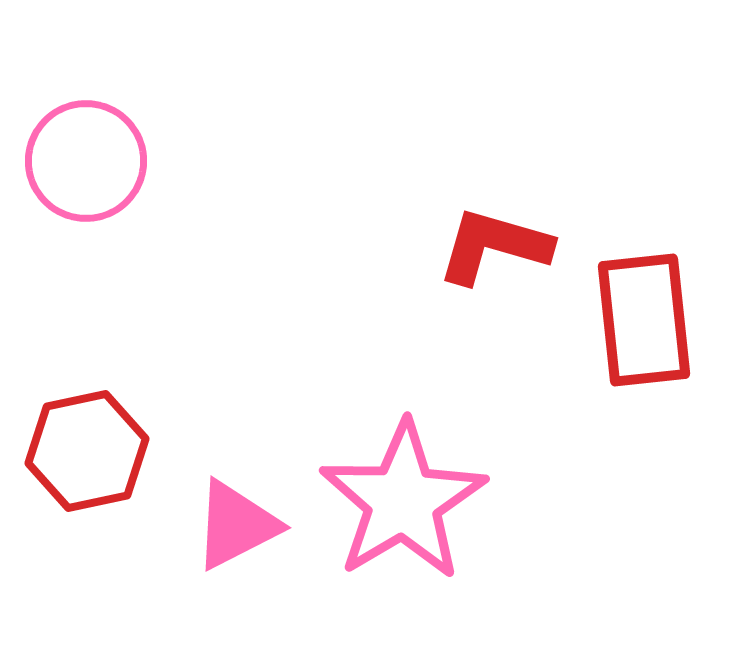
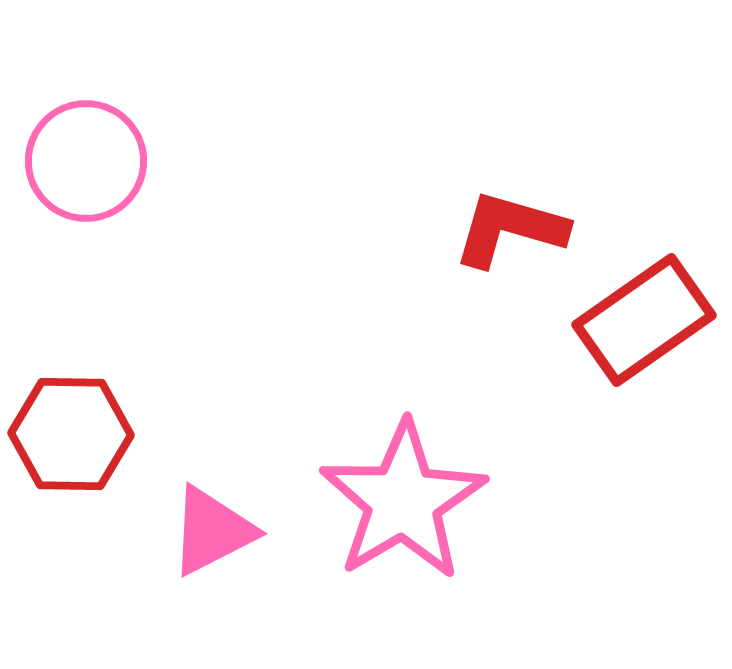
red L-shape: moved 16 px right, 17 px up
red rectangle: rotated 61 degrees clockwise
red hexagon: moved 16 px left, 17 px up; rotated 13 degrees clockwise
pink triangle: moved 24 px left, 6 px down
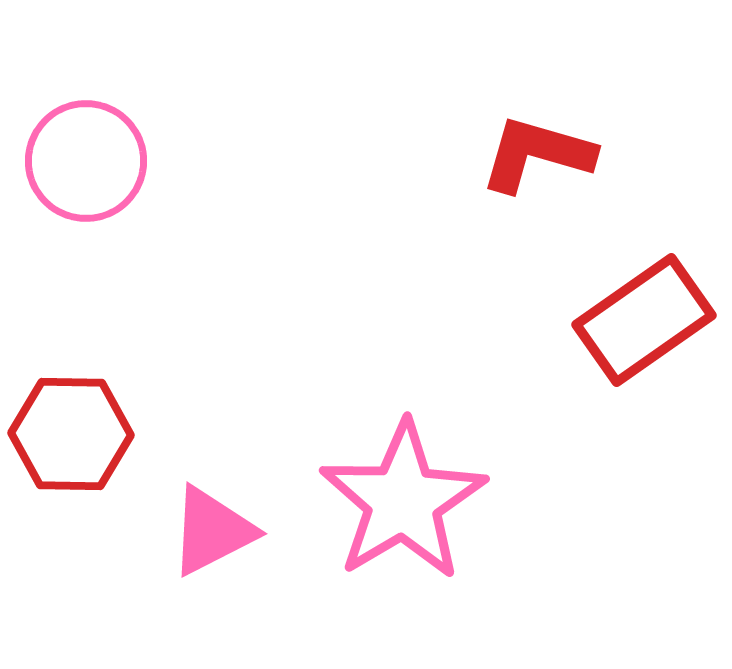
red L-shape: moved 27 px right, 75 px up
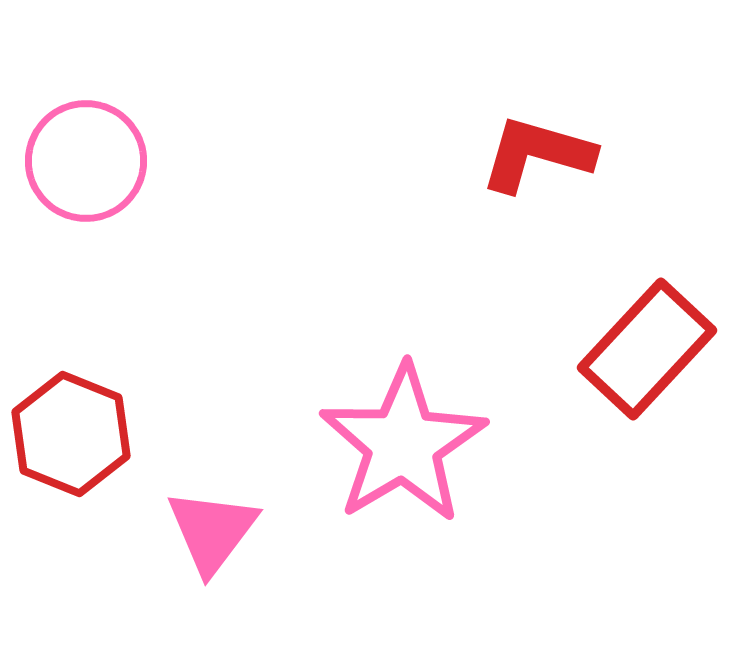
red rectangle: moved 3 px right, 29 px down; rotated 12 degrees counterclockwise
red hexagon: rotated 21 degrees clockwise
pink star: moved 57 px up
pink triangle: rotated 26 degrees counterclockwise
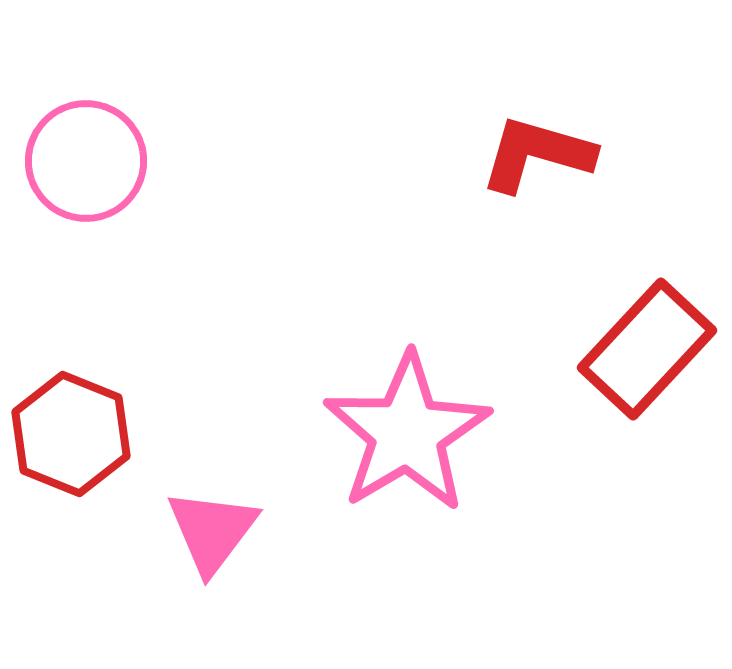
pink star: moved 4 px right, 11 px up
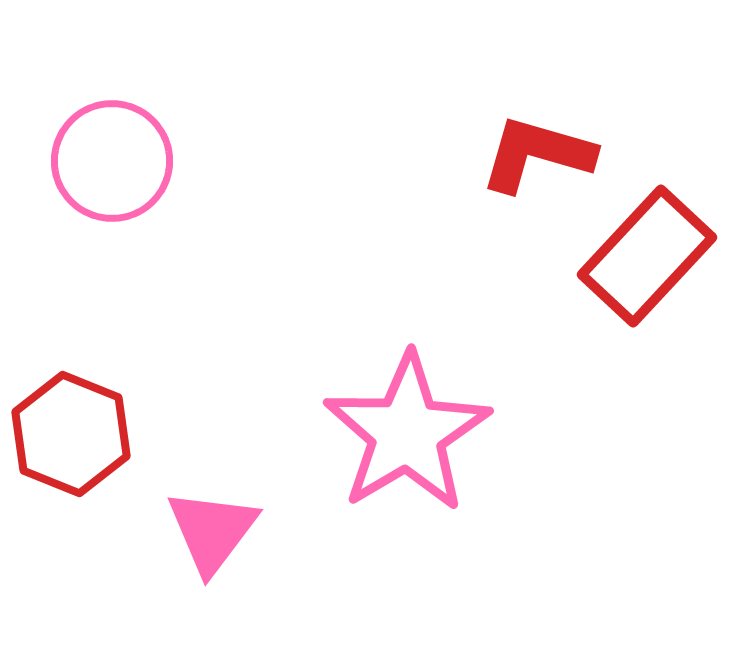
pink circle: moved 26 px right
red rectangle: moved 93 px up
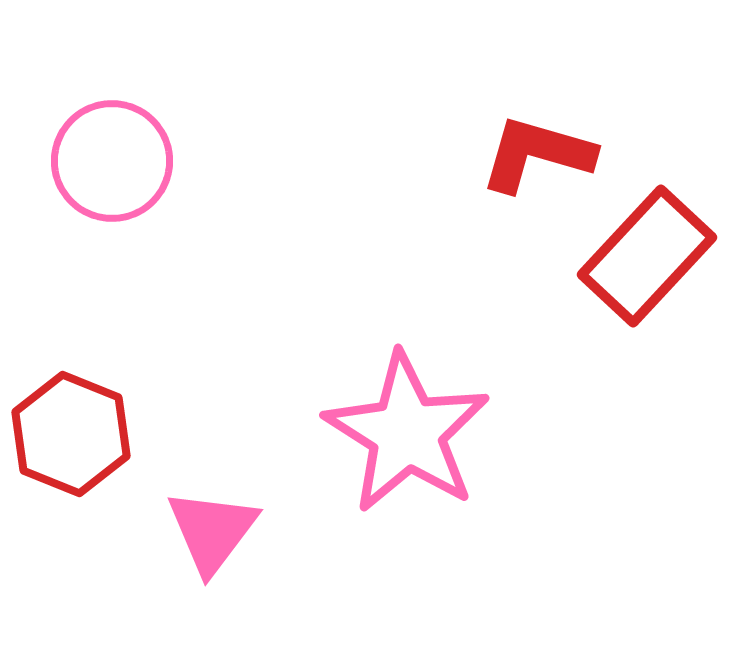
pink star: rotated 9 degrees counterclockwise
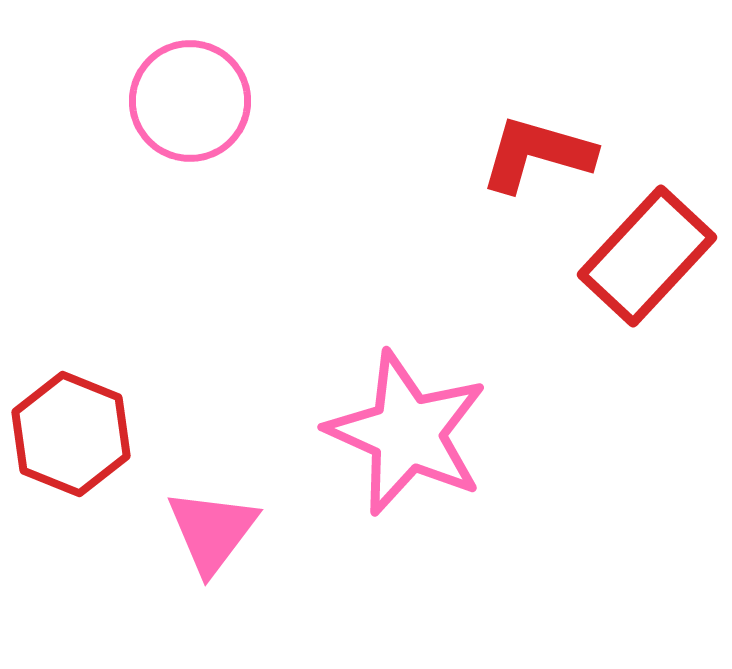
pink circle: moved 78 px right, 60 px up
pink star: rotated 8 degrees counterclockwise
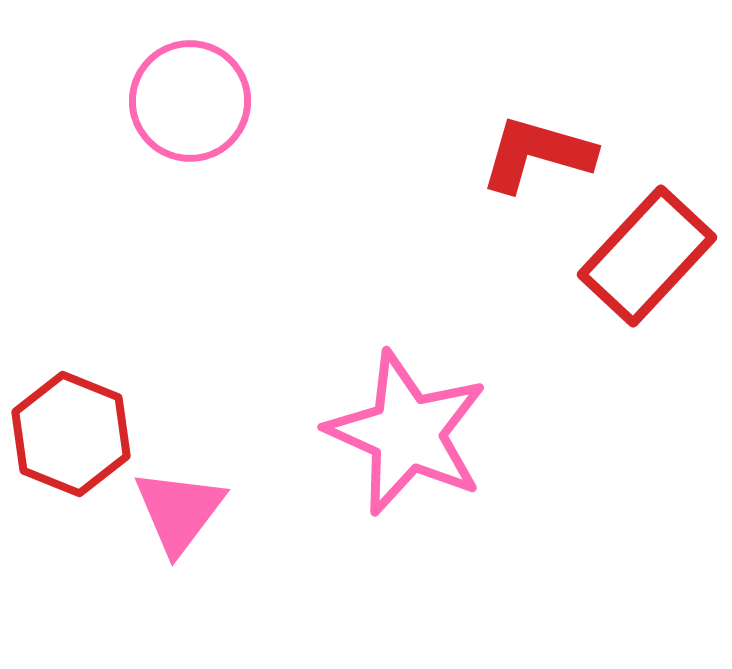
pink triangle: moved 33 px left, 20 px up
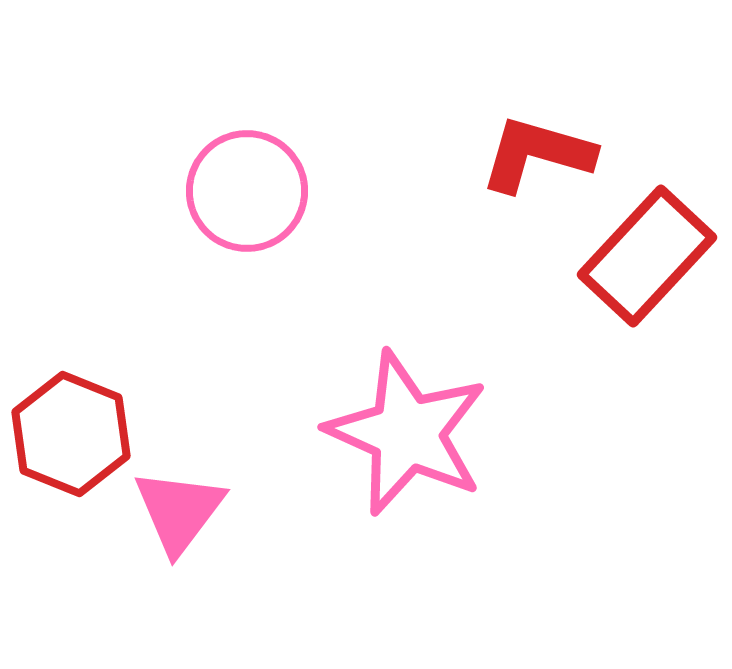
pink circle: moved 57 px right, 90 px down
